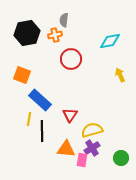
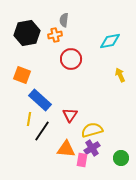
black line: rotated 35 degrees clockwise
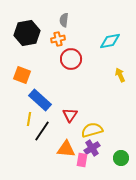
orange cross: moved 3 px right, 4 px down
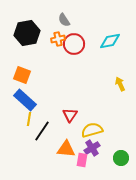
gray semicircle: rotated 40 degrees counterclockwise
red circle: moved 3 px right, 15 px up
yellow arrow: moved 9 px down
blue rectangle: moved 15 px left
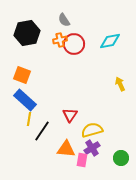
orange cross: moved 2 px right, 1 px down
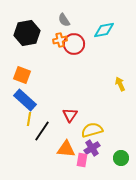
cyan diamond: moved 6 px left, 11 px up
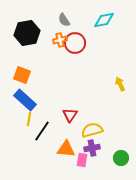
cyan diamond: moved 10 px up
red circle: moved 1 px right, 1 px up
purple cross: rotated 21 degrees clockwise
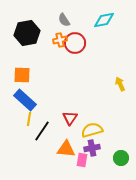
orange square: rotated 18 degrees counterclockwise
red triangle: moved 3 px down
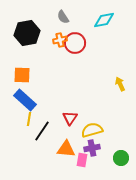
gray semicircle: moved 1 px left, 3 px up
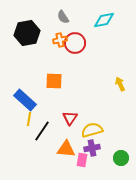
orange square: moved 32 px right, 6 px down
